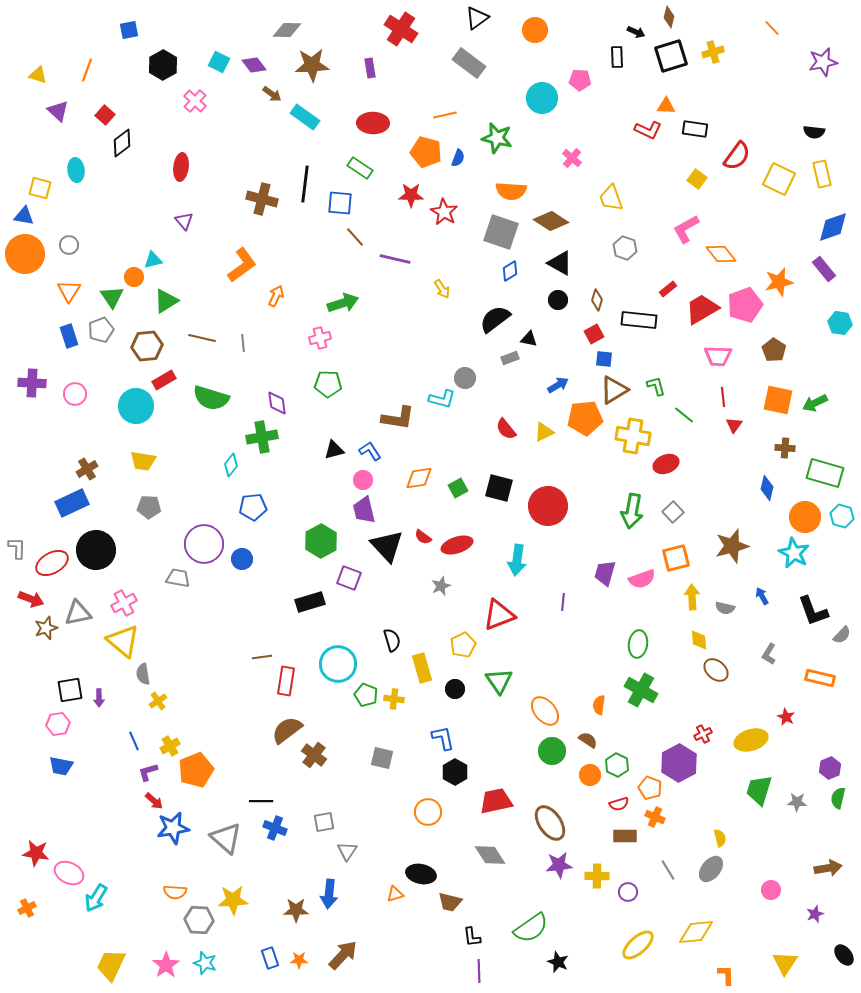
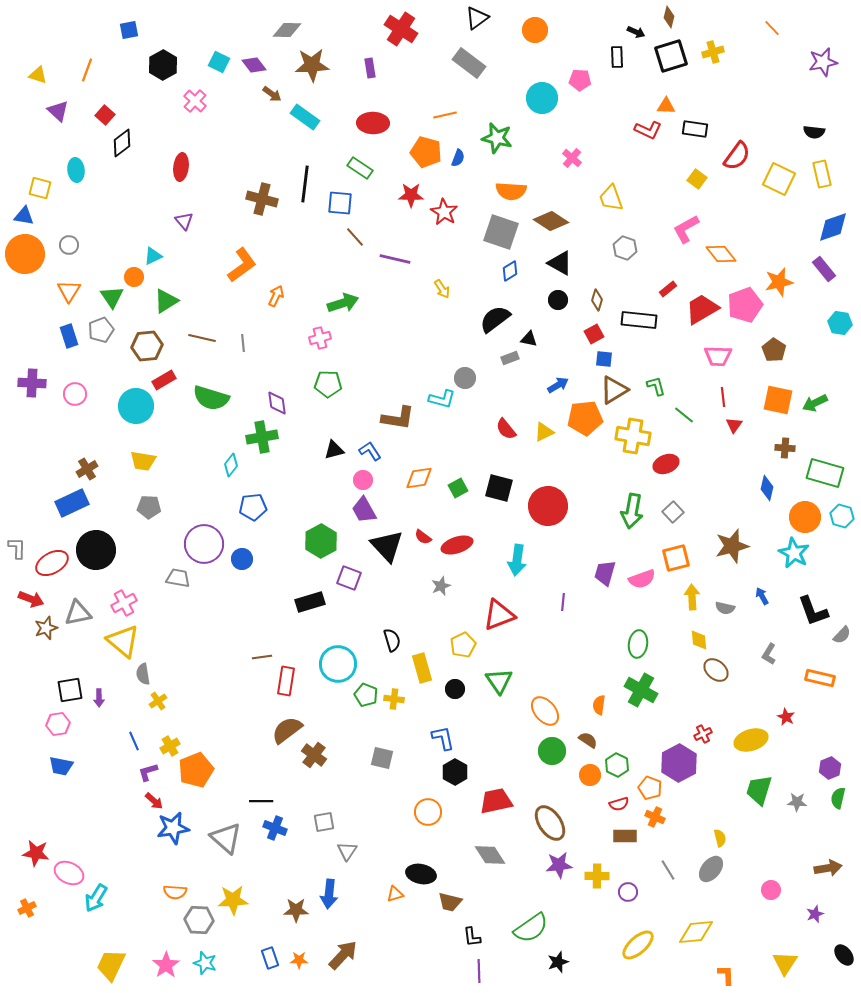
cyan triangle at (153, 260): moved 4 px up; rotated 12 degrees counterclockwise
purple trapezoid at (364, 510): rotated 16 degrees counterclockwise
black star at (558, 962): rotated 30 degrees clockwise
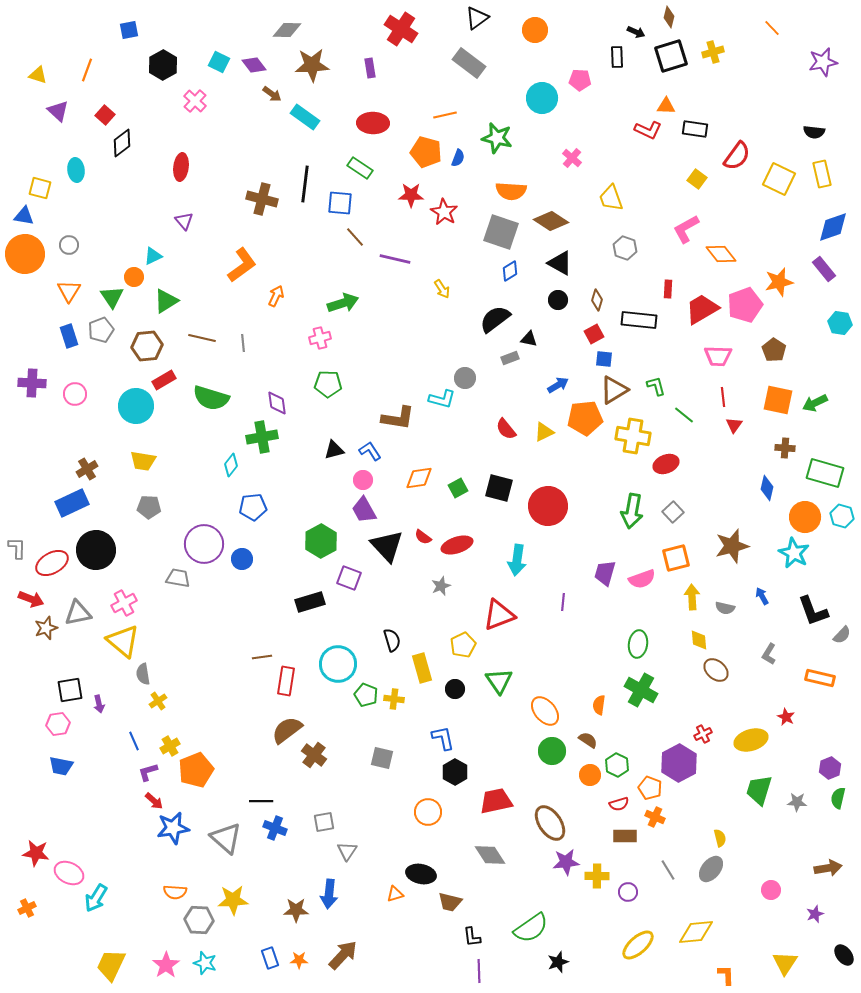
red rectangle at (668, 289): rotated 48 degrees counterclockwise
purple arrow at (99, 698): moved 6 px down; rotated 12 degrees counterclockwise
purple star at (559, 865): moved 7 px right, 3 px up
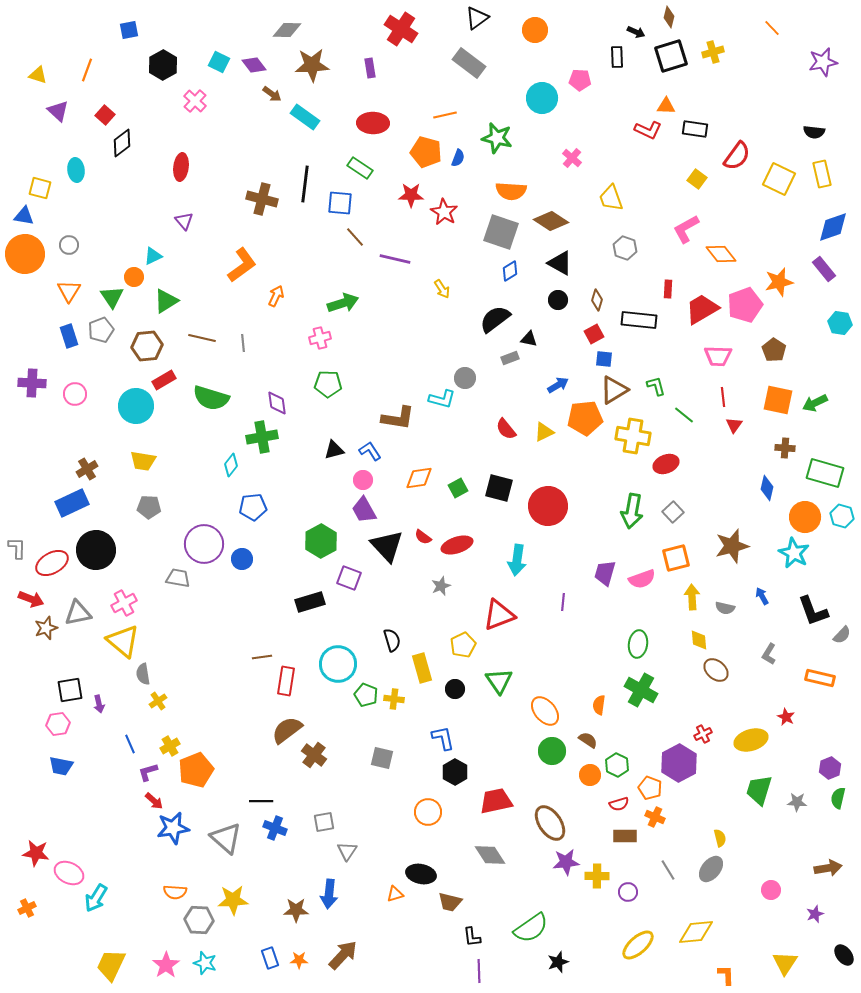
blue line at (134, 741): moved 4 px left, 3 px down
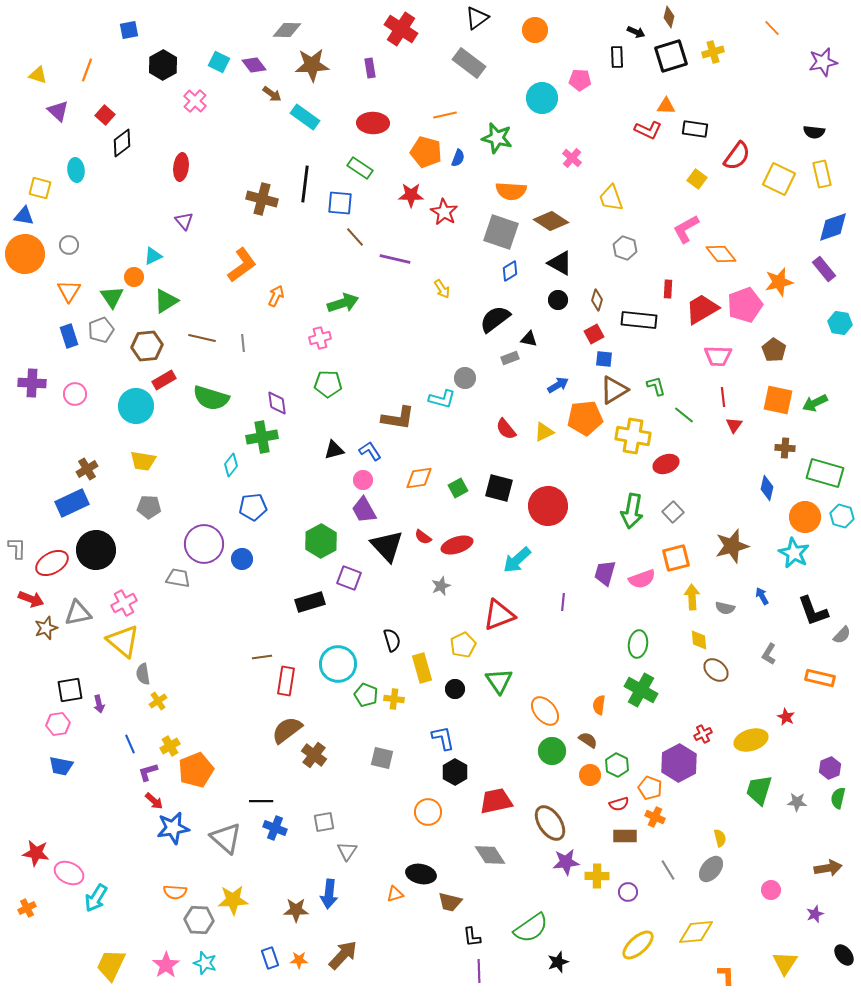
cyan arrow at (517, 560): rotated 40 degrees clockwise
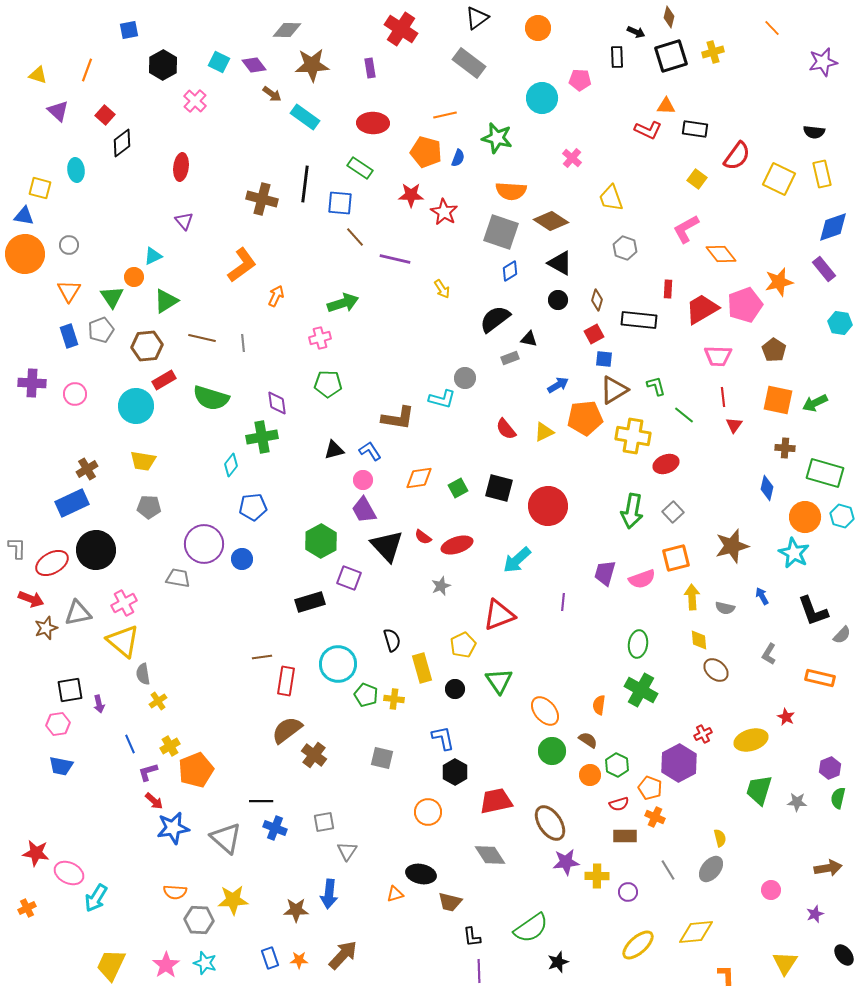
orange circle at (535, 30): moved 3 px right, 2 px up
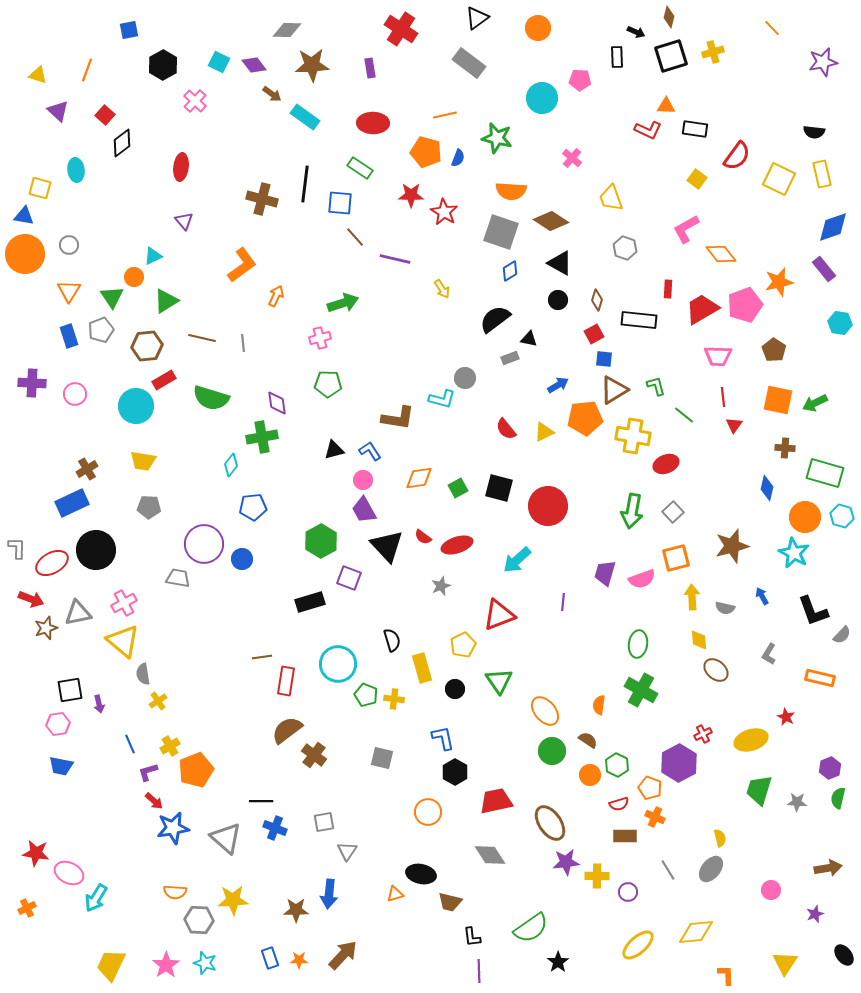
black star at (558, 962): rotated 15 degrees counterclockwise
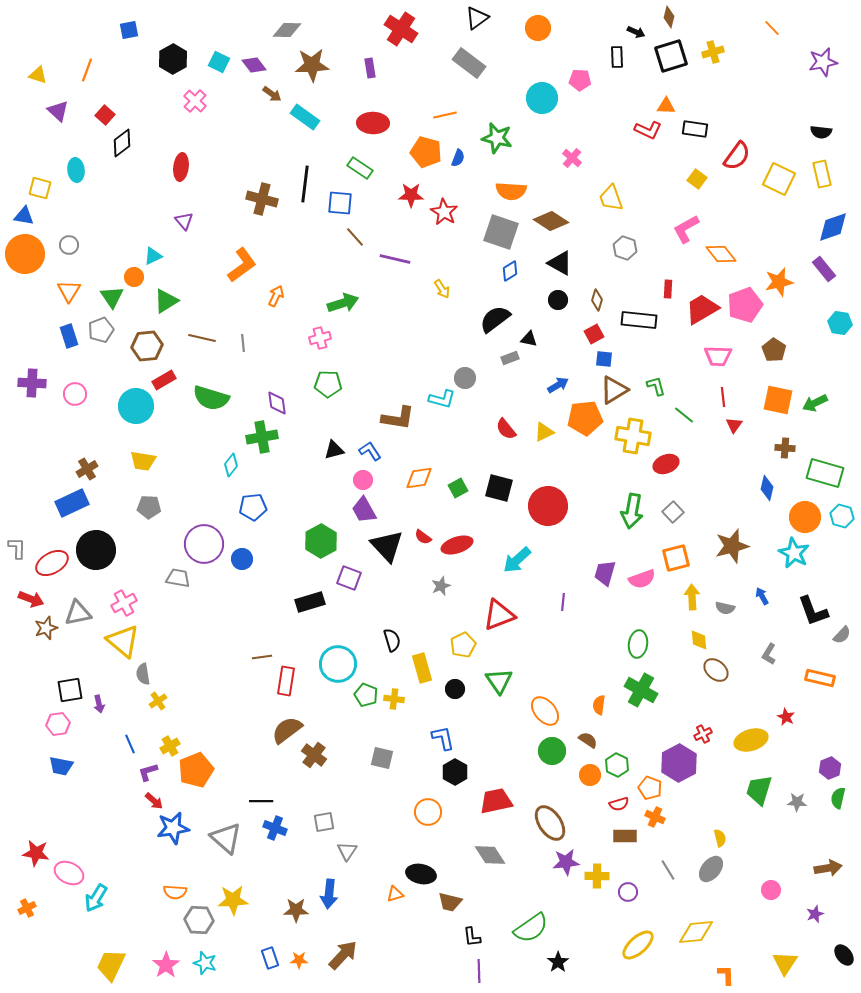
black hexagon at (163, 65): moved 10 px right, 6 px up
black semicircle at (814, 132): moved 7 px right
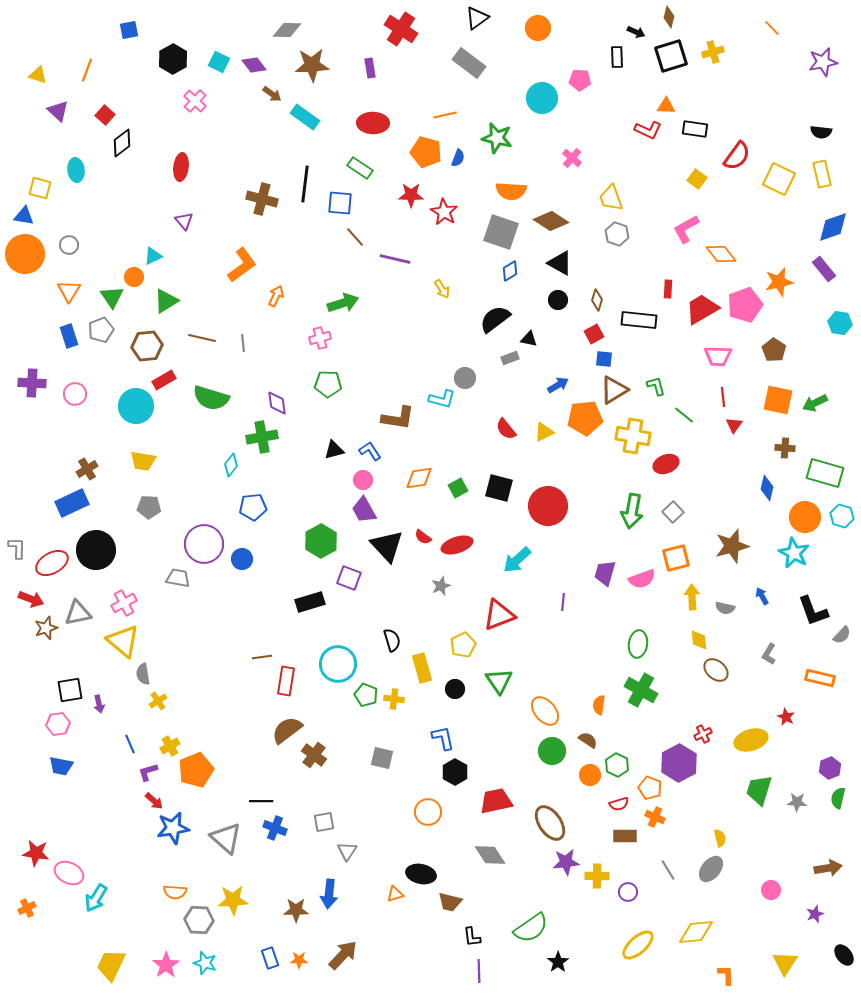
gray hexagon at (625, 248): moved 8 px left, 14 px up
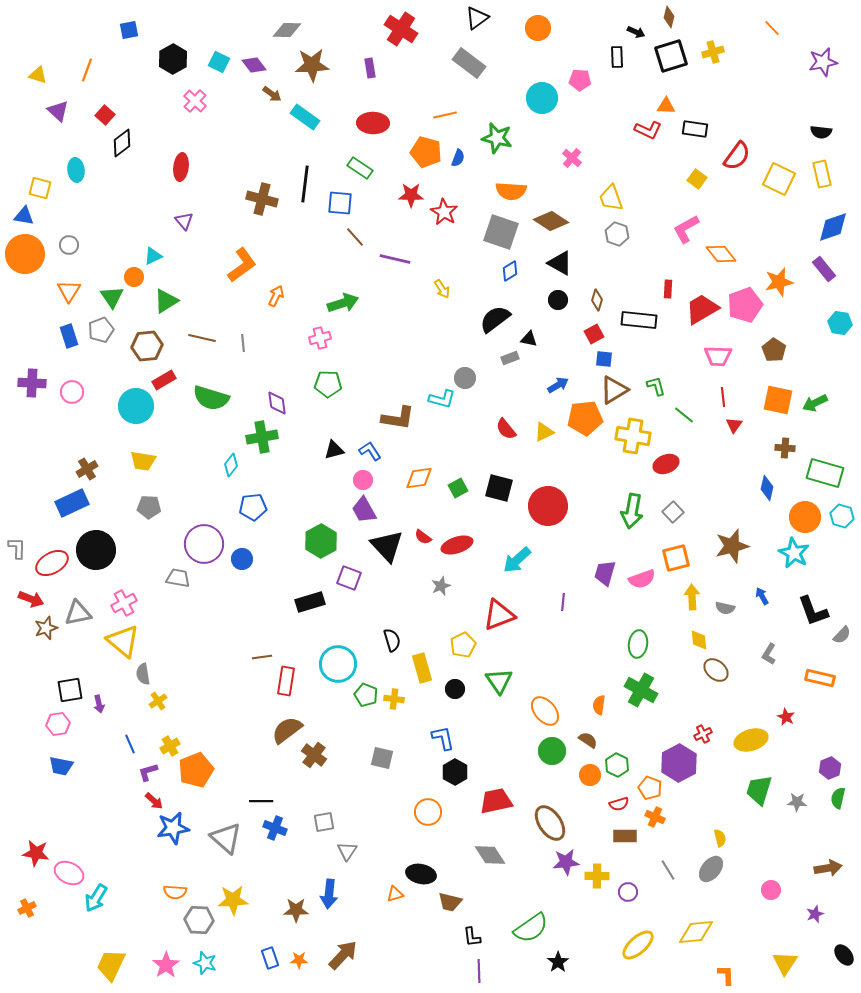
pink circle at (75, 394): moved 3 px left, 2 px up
